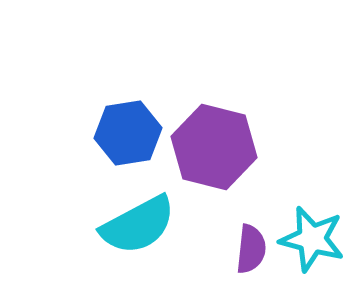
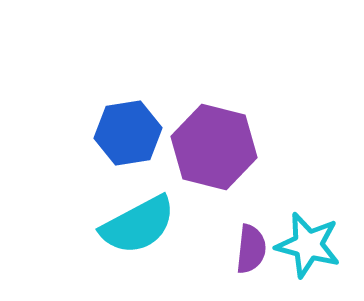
cyan star: moved 4 px left, 6 px down
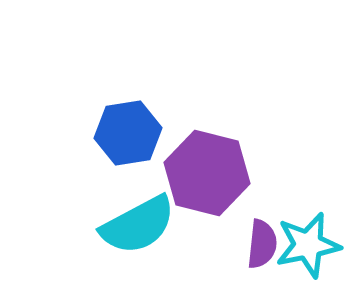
purple hexagon: moved 7 px left, 26 px down
cyan star: rotated 26 degrees counterclockwise
purple semicircle: moved 11 px right, 5 px up
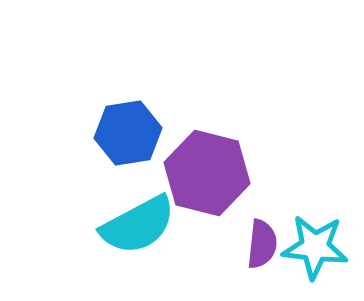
cyan star: moved 7 px right, 2 px down; rotated 18 degrees clockwise
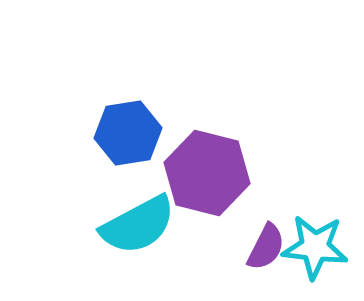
purple semicircle: moved 4 px right, 3 px down; rotated 21 degrees clockwise
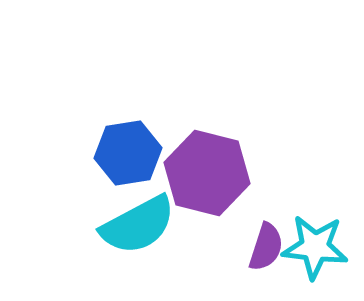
blue hexagon: moved 20 px down
purple semicircle: rotated 9 degrees counterclockwise
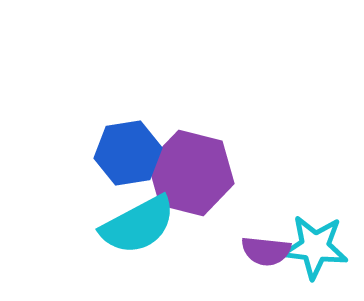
purple hexagon: moved 16 px left
purple semicircle: moved 4 px down; rotated 78 degrees clockwise
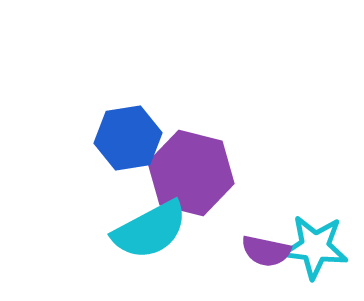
blue hexagon: moved 15 px up
cyan semicircle: moved 12 px right, 5 px down
purple semicircle: rotated 6 degrees clockwise
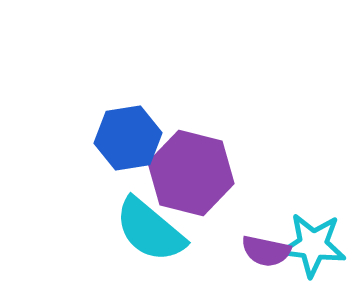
cyan semicircle: rotated 68 degrees clockwise
cyan star: moved 2 px left, 2 px up
